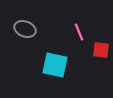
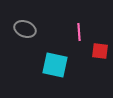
pink line: rotated 18 degrees clockwise
red square: moved 1 px left, 1 px down
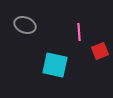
gray ellipse: moved 4 px up
red square: rotated 30 degrees counterclockwise
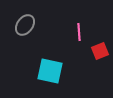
gray ellipse: rotated 75 degrees counterclockwise
cyan square: moved 5 px left, 6 px down
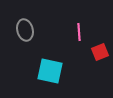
gray ellipse: moved 5 px down; rotated 50 degrees counterclockwise
red square: moved 1 px down
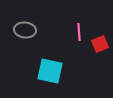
gray ellipse: rotated 70 degrees counterclockwise
red square: moved 8 px up
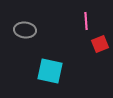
pink line: moved 7 px right, 11 px up
